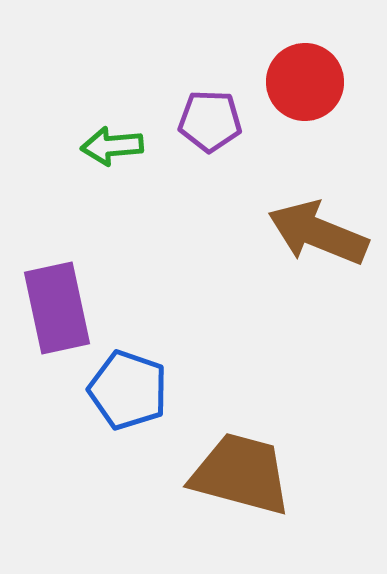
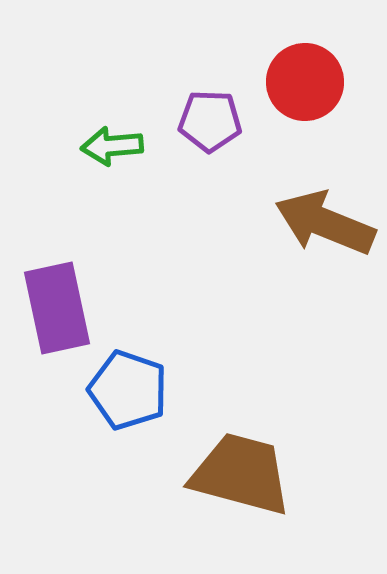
brown arrow: moved 7 px right, 10 px up
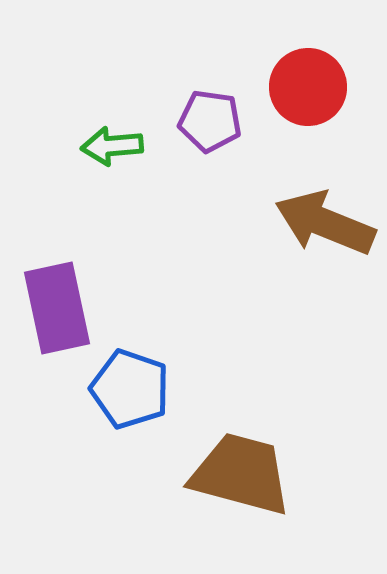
red circle: moved 3 px right, 5 px down
purple pentagon: rotated 6 degrees clockwise
blue pentagon: moved 2 px right, 1 px up
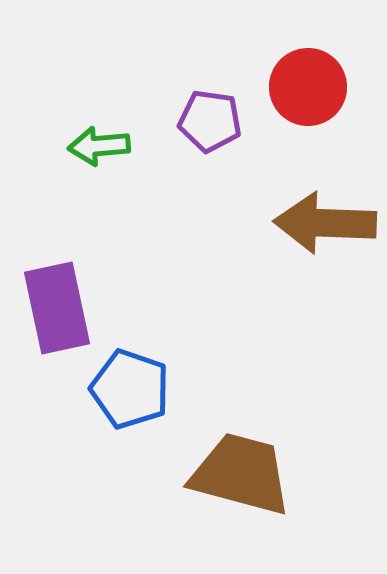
green arrow: moved 13 px left
brown arrow: rotated 20 degrees counterclockwise
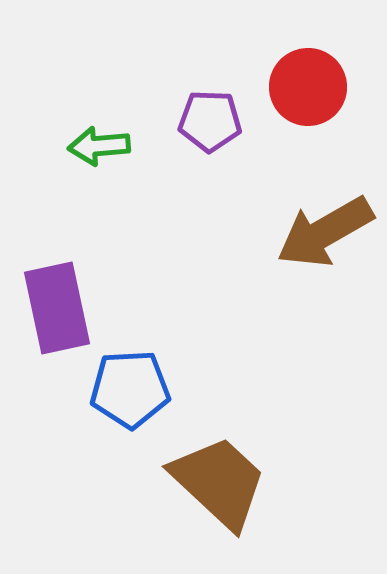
purple pentagon: rotated 6 degrees counterclockwise
brown arrow: moved 9 px down; rotated 32 degrees counterclockwise
blue pentagon: rotated 22 degrees counterclockwise
brown trapezoid: moved 22 px left, 8 px down; rotated 28 degrees clockwise
